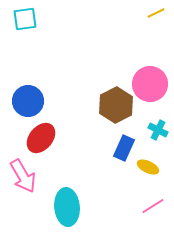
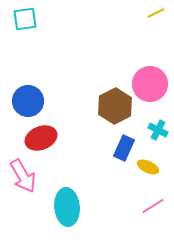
brown hexagon: moved 1 px left, 1 px down
red ellipse: rotated 28 degrees clockwise
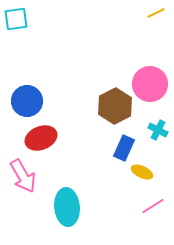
cyan square: moved 9 px left
blue circle: moved 1 px left
yellow ellipse: moved 6 px left, 5 px down
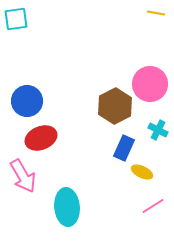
yellow line: rotated 36 degrees clockwise
